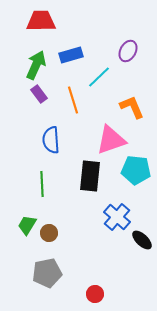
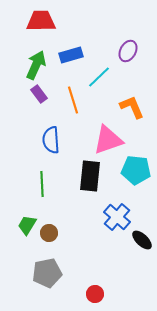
pink triangle: moved 3 px left
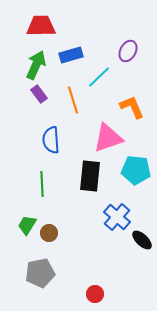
red trapezoid: moved 5 px down
pink triangle: moved 2 px up
gray pentagon: moved 7 px left
